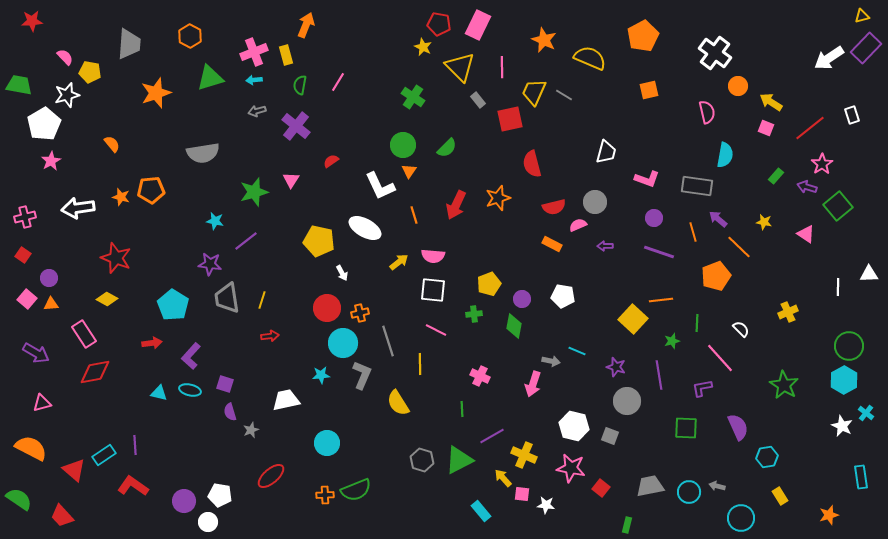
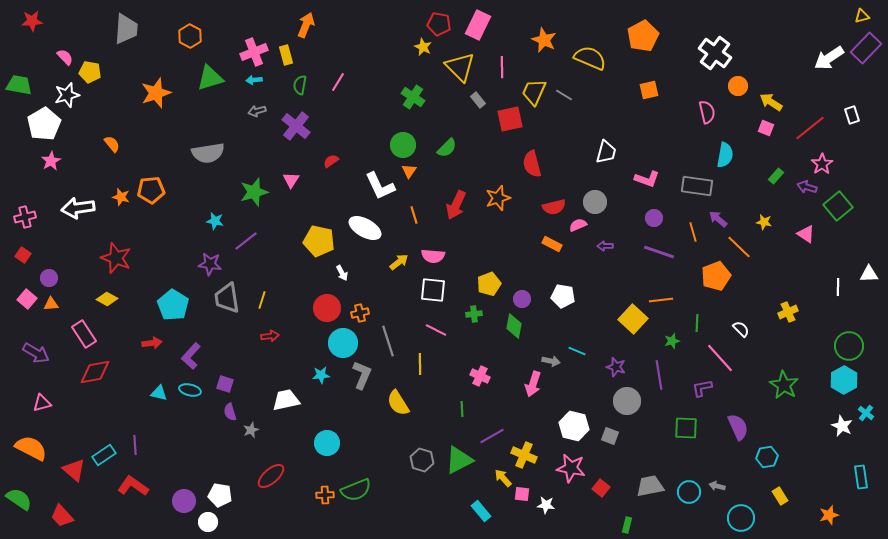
gray trapezoid at (129, 44): moved 3 px left, 15 px up
gray semicircle at (203, 153): moved 5 px right
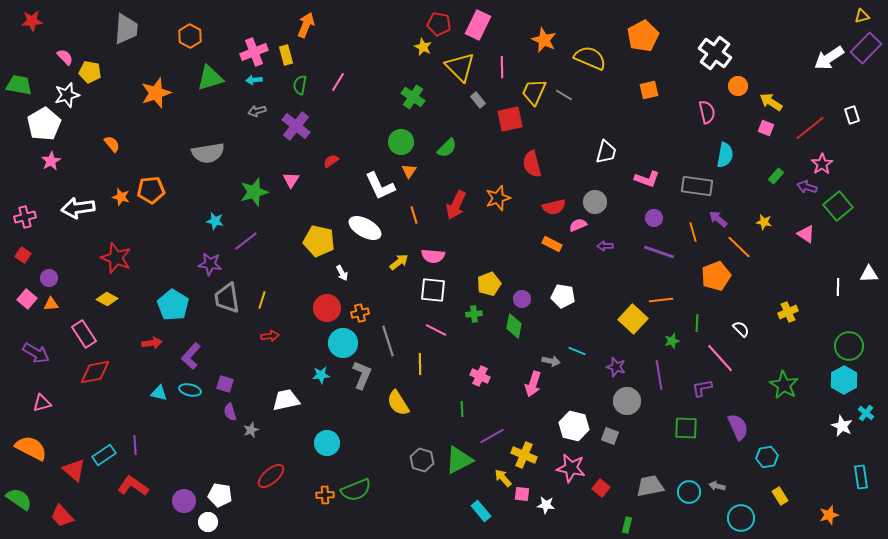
green circle at (403, 145): moved 2 px left, 3 px up
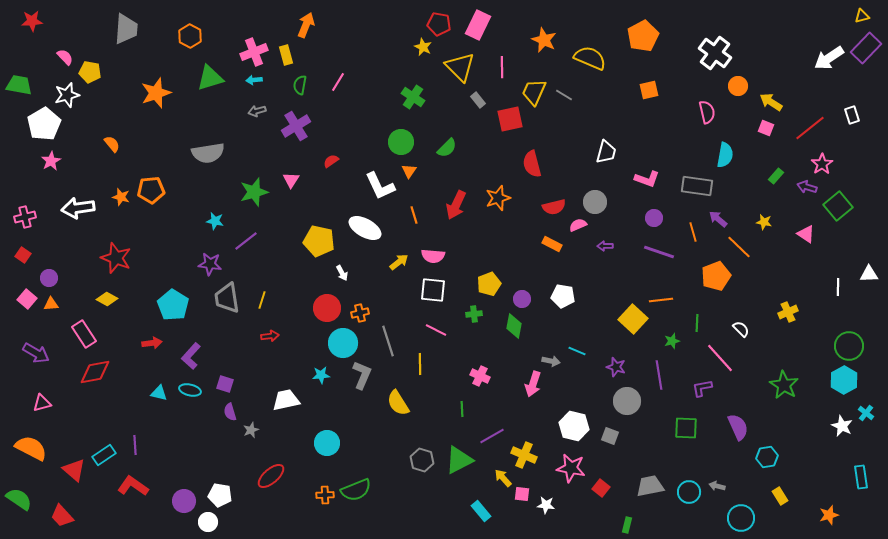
purple cross at (296, 126): rotated 20 degrees clockwise
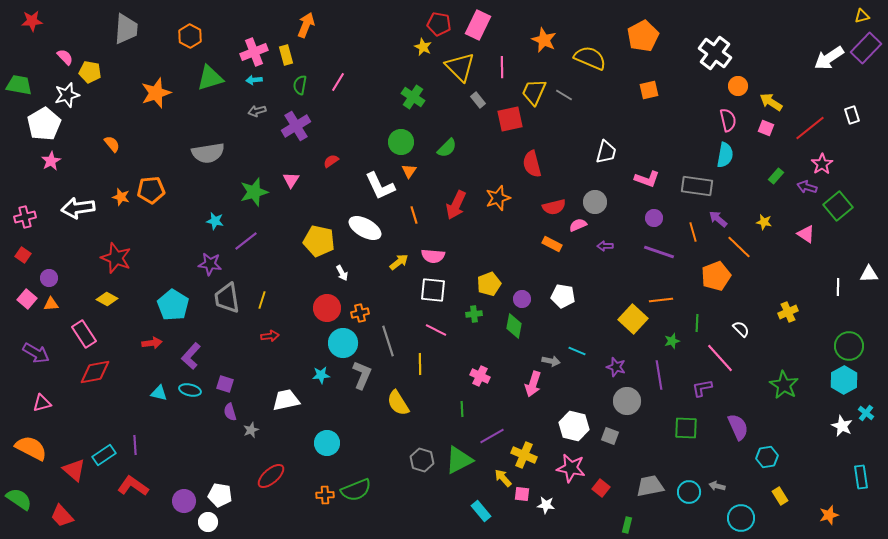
pink semicircle at (707, 112): moved 21 px right, 8 px down
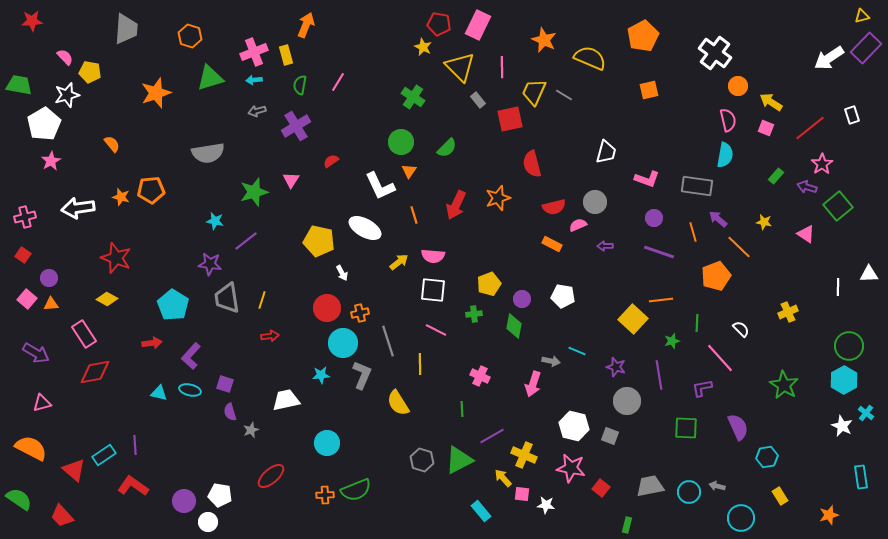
orange hexagon at (190, 36): rotated 10 degrees counterclockwise
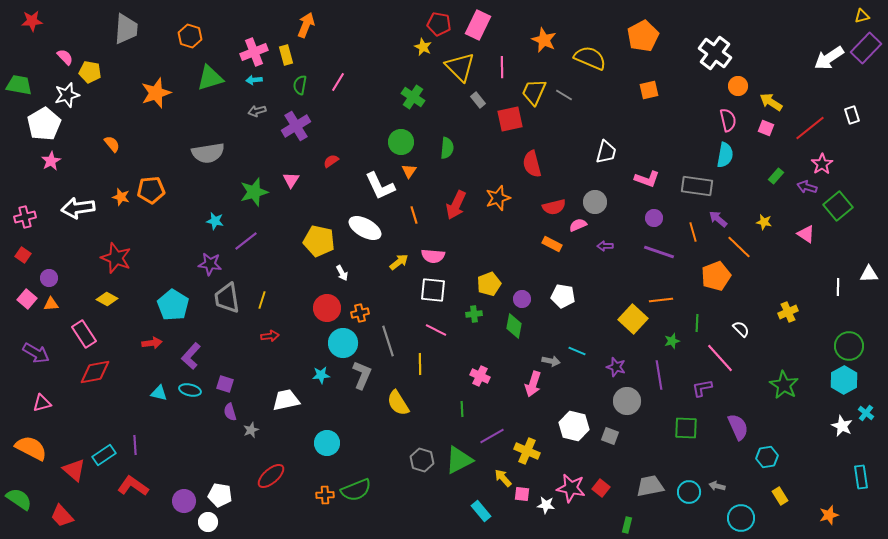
green semicircle at (447, 148): rotated 40 degrees counterclockwise
yellow cross at (524, 455): moved 3 px right, 4 px up
pink star at (571, 468): moved 20 px down
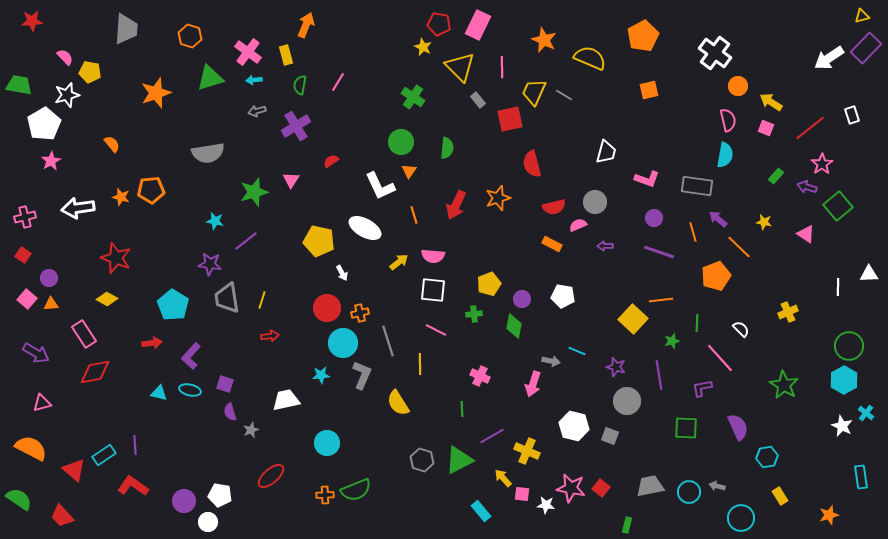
pink cross at (254, 52): moved 6 px left; rotated 32 degrees counterclockwise
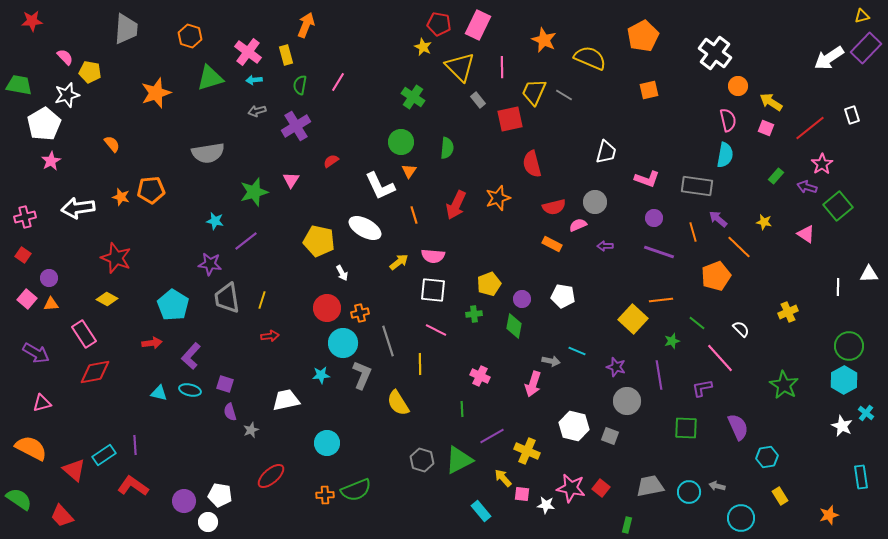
green line at (697, 323): rotated 54 degrees counterclockwise
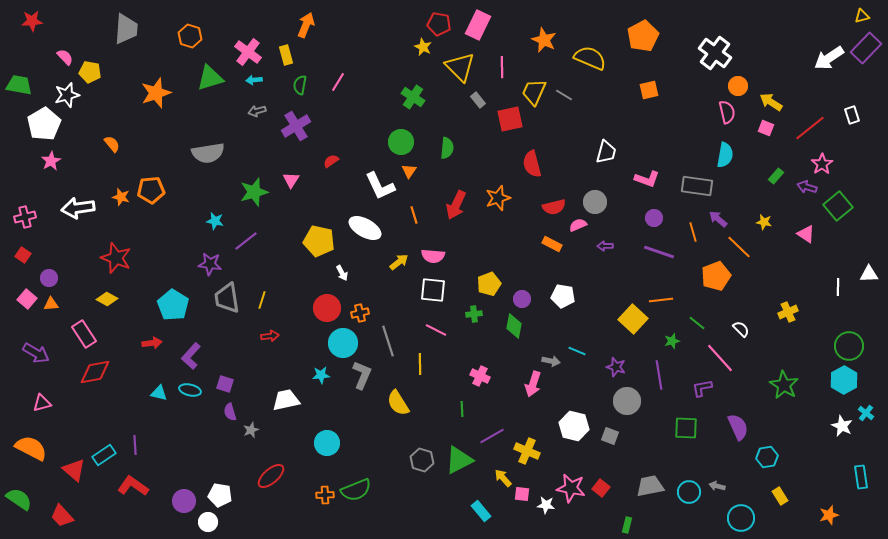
pink semicircle at (728, 120): moved 1 px left, 8 px up
